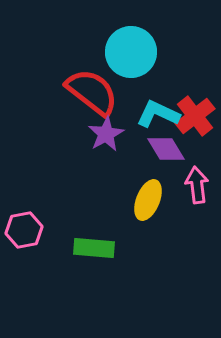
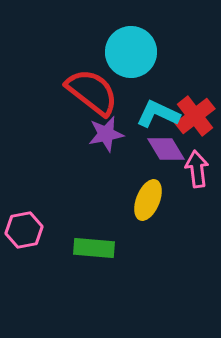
purple star: rotated 18 degrees clockwise
pink arrow: moved 16 px up
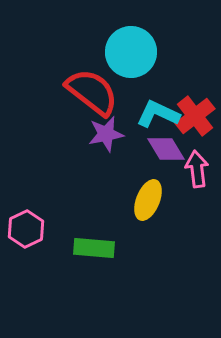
pink hexagon: moved 2 px right, 1 px up; rotated 15 degrees counterclockwise
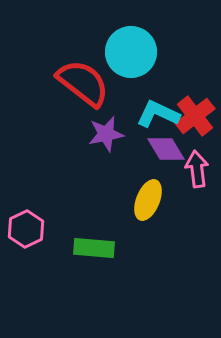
red semicircle: moved 9 px left, 9 px up
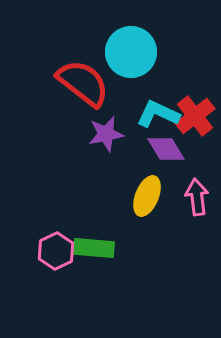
pink arrow: moved 28 px down
yellow ellipse: moved 1 px left, 4 px up
pink hexagon: moved 30 px right, 22 px down
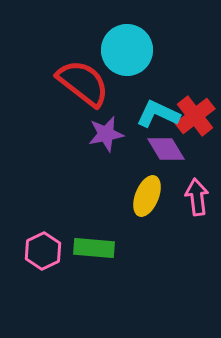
cyan circle: moved 4 px left, 2 px up
pink hexagon: moved 13 px left
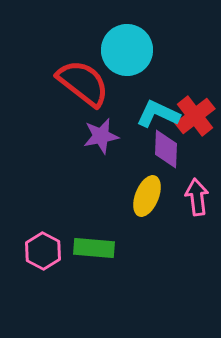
purple star: moved 5 px left, 2 px down
purple diamond: rotated 33 degrees clockwise
pink hexagon: rotated 6 degrees counterclockwise
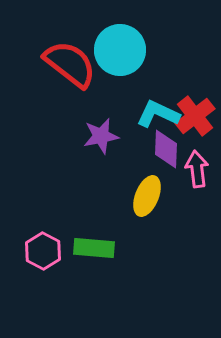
cyan circle: moved 7 px left
red semicircle: moved 13 px left, 19 px up
pink arrow: moved 28 px up
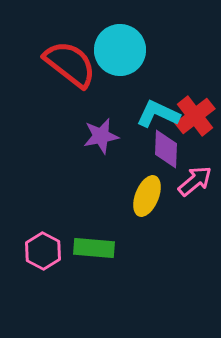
pink arrow: moved 2 px left, 12 px down; rotated 57 degrees clockwise
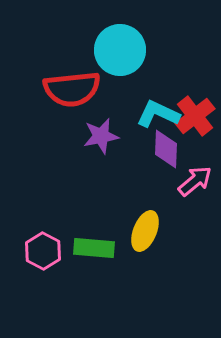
red semicircle: moved 2 px right, 25 px down; rotated 136 degrees clockwise
yellow ellipse: moved 2 px left, 35 px down
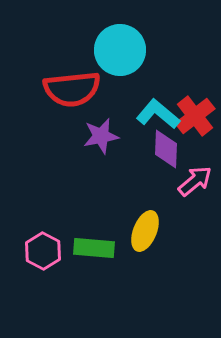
cyan L-shape: rotated 15 degrees clockwise
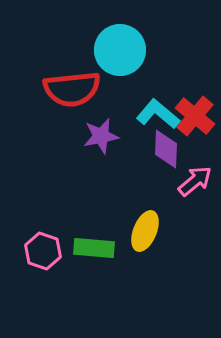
red cross: rotated 12 degrees counterclockwise
pink hexagon: rotated 9 degrees counterclockwise
